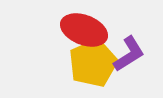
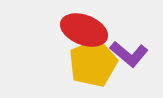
purple L-shape: rotated 72 degrees clockwise
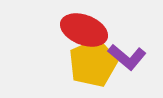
purple L-shape: moved 2 px left, 3 px down
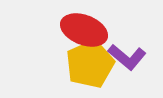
yellow pentagon: moved 3 px left, 1 px down
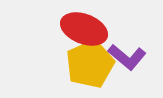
red ellipse: moved 1 px up
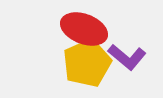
yellow pentagon: moved 3 px left, 1 px up
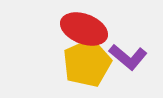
purple L-shape: moved 1 px right
